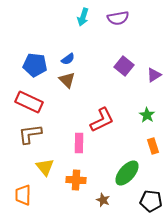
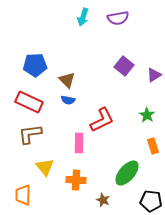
blue semicircle: moved 41 px down; rotated 48 degrees clockwise
blue pentagon: rotated 10 degrees counterclockwise
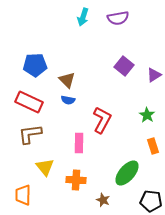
red L-shape: rotated 36 degrees counterclockwise
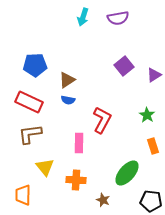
purple square: rotated 12 degrees clockwise
brown triangle: rotated 42 degrees clockwise
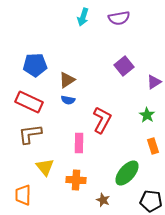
purple semicircle: moved 1 px right
purple triangle: moved 7 px down
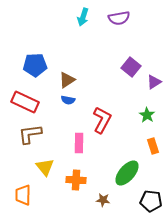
purple square: moved 7 px right, 1 px down; rotated 12 degrees counterclockwise
red rectangle: moved 4 px left
brown star: rotated 16 degrees counterclockwise
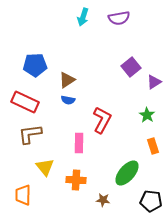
purple square: rotated 12 degrees clockwise
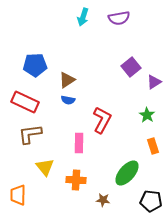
orange trapezoid: moved 5 px left
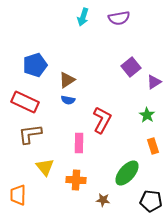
blue pentagon: rotated 15 degrees counterclockwise
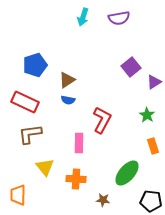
orange cross: moved 1 px up
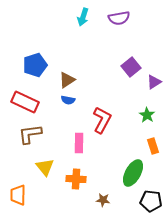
green ellipse: moved 6 px right; rotated 12 degrees counterclockwise
